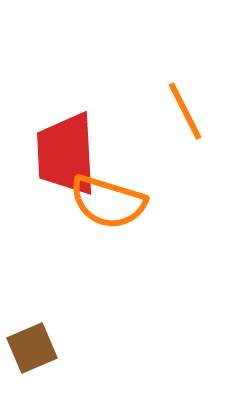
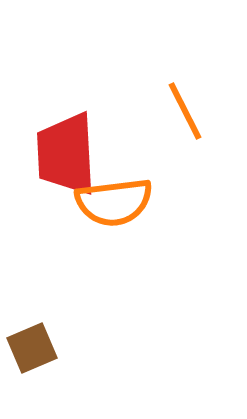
orange semicircle: moved 6 px right; rotated 24 degrees counterclockwise
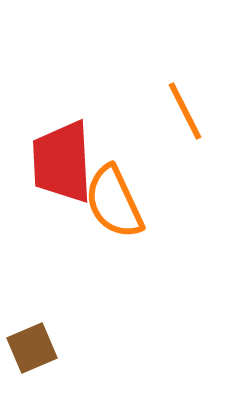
red trapezoid: moved 4 px left, 8 px down
orange semicircle: rotated 72 degrees clockwise
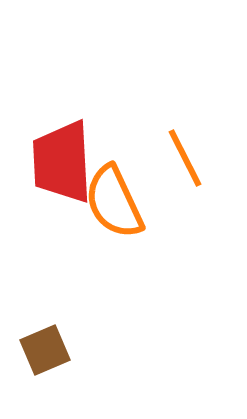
orange line: moved 47 px down
brown square: moved 13 px right, 2 px down
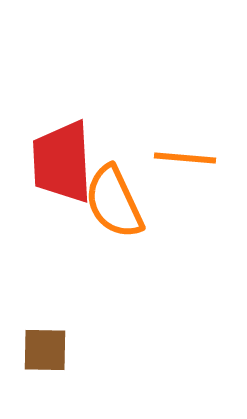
orange line: rotated 58 degrees counterclockwise
brown square: rotated 24 degrees clockwise
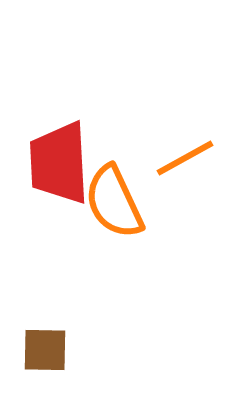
orange line: rotated 34 degrees counterclockwise
red trapezoid: moved 3 px left, 1 px down
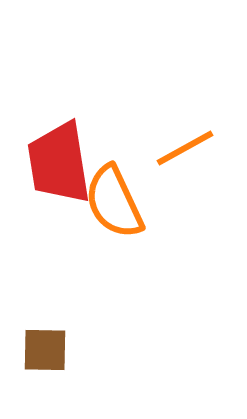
orange line: moved 10 px up
red trapezoid: rotated 6 degrees counterclockwise
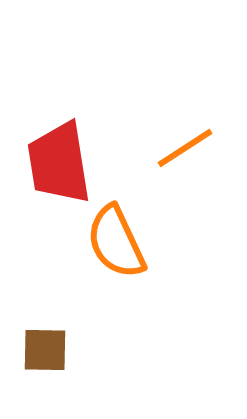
orange line: rotated 4 degrees counterclockwise
orange semicircle: moved 2 px right, 40 px down
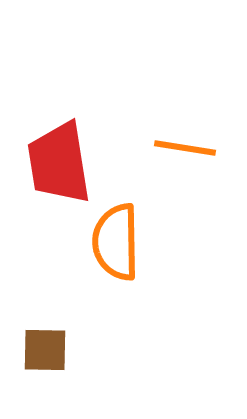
orange line: rotated 42 degrees clockwise
orange semicircle: rotated 24 degrees clockwise
